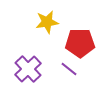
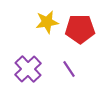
red pentagon: moved 14 px up
purple line: rotated 18 degrees clockwise
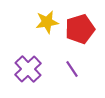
red pentagon: rotated 16 degrees counterclockwise
purple line: moved 3 px right
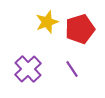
yellow star: rotated 10 degrees counterclockwise
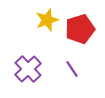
yellow star: moved 2 px up
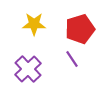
yellow star: moved 13 px left, 4 px down; rotated 20 degrees clockwise
purple line: moved 10 px up
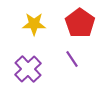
red pentagon: moved 6 px up; rotated 20 degrees counterclockwise
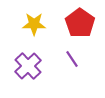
purple cross: moved 3 px up
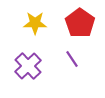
yellow star: moved 1 px right, 1 px up
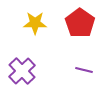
purple line: moved 12 px right, 11 px down; rotated 42 degrees counterclockwise
purple cross: moved 6 px left, 5 px down
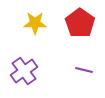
purple cross: moved 2 px right; rotated 8 degrees clockwise
